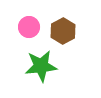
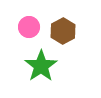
green star: rotated 28 degrees counterclockwise
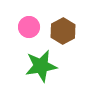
green star: rotated 24 degrees clockwise
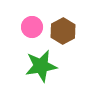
pink circle: moved 3 px right
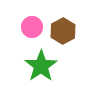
green star: rotated 24 degrees counterclockwise
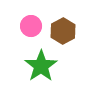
pink circle: moved 1 px left, 1 px up
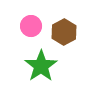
brown hexagon: moved 1 px right, 1 px down
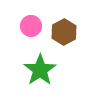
green star: moved 1 px left, 4 px down
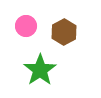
pink circle: moved 5 px left
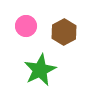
green star: rotated 8 degrees clockwise
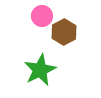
pink circle: moved 16 px right, 10 px up
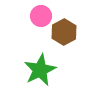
pink circle: moved 1 px left
